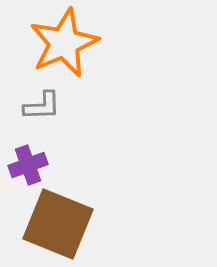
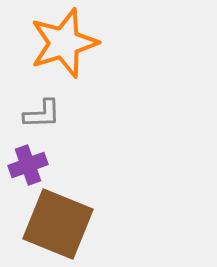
orange star: rotated 6 degrees clockwise
gray L-shape: moved 8 px down
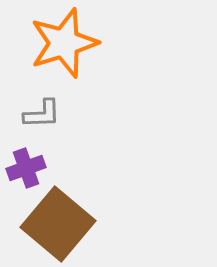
purple cross: moved 2 px left, 3 px down
brown square: rotated 18 degrees clockwise
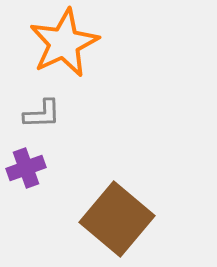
orange star: rotated 8 degrees counterclockwise
brown square: moved 59 px right, 5 px up
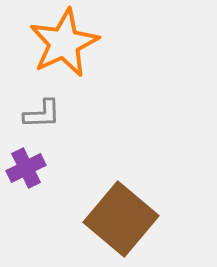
purple cross: rotated 6 degrees counterclockwise
brown square: moved 4 px right
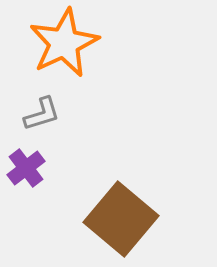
gray L-shape: rotated 15 degrees counterclockwise
purple cross: rotated 12 degrees counterclockwise
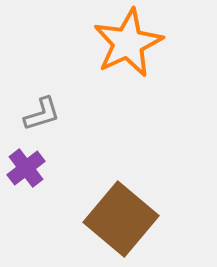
orange star: moved 64 px right
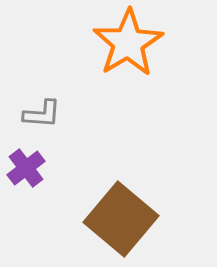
orange star: rotated 6 degrees counterclockwise
gray L-shape: rotated 21 degrees clockwise
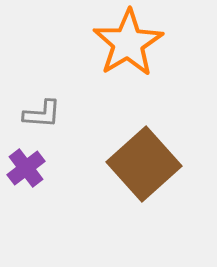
brown square: moved 23 px right, 55 px up; rotated 8 degrees clockwise
